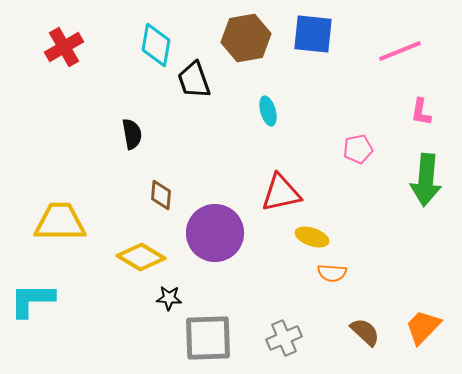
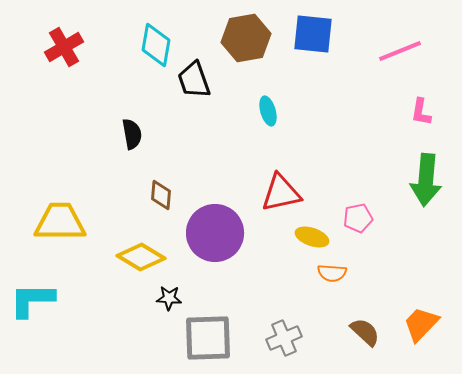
pink pentagon: moved 69 px down
orange trapezoid: moved 2 px left, 3 px up
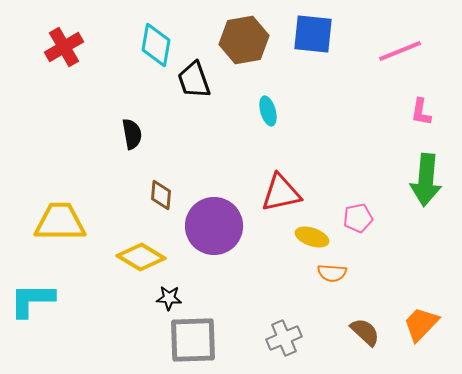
brown hexagon: moved 2 px left, 2 px down
purple circle: moved 1 px left, 7 px up
gray square: moved 15 px left, 2 px down
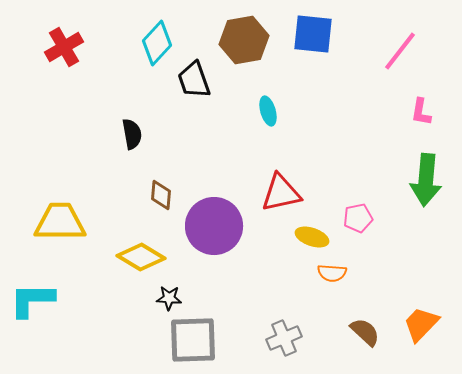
cyan diamond: moved 1 px right, 2 px up; rotated 33 degrees clockwise
pink line: rotated 30 degrees counterclockwise
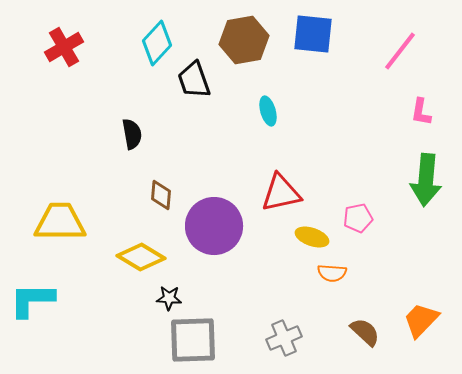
orange trapezoid: moved 4 px up
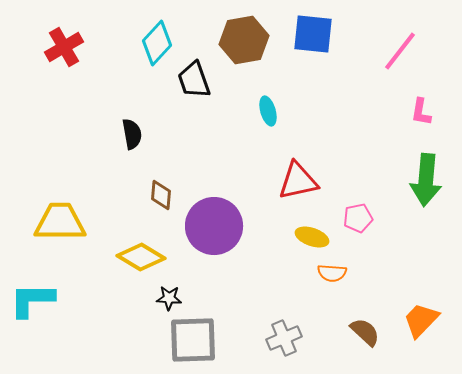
red triangle: moved 17 px right, 12 px up
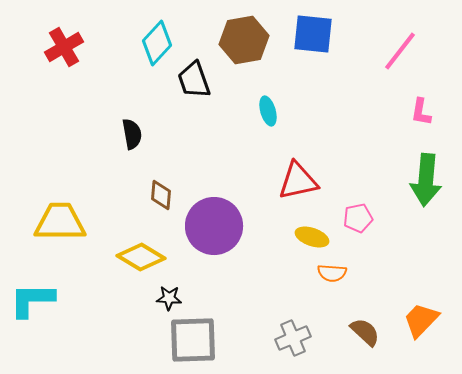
gray cross: moved 9 px right
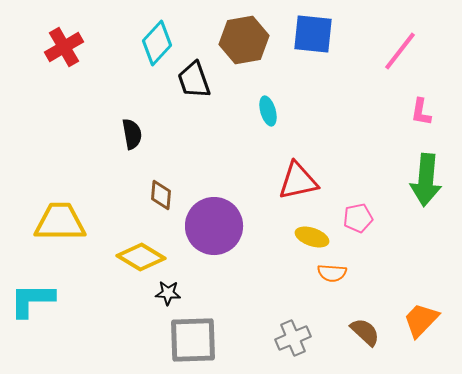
black star: moved 1 px left, 5 px up
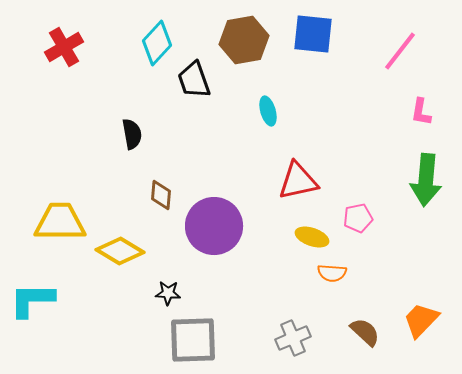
yellow diamond: moved 21 px left, 6 px up
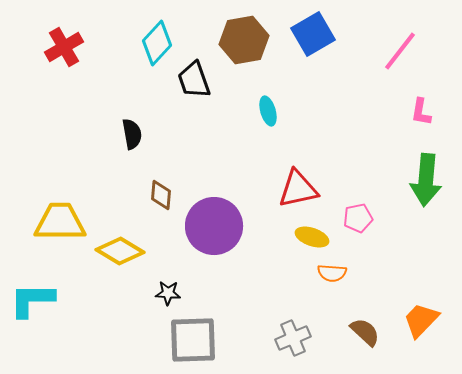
blue square: rotated 36 degrees counterclockwise
red triangle: moved 8 px down
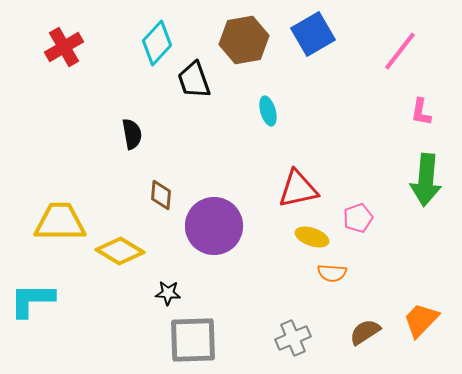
pink pentagon: rotated 8 degrees counterclockwise
brown semicircle: rotated 76 degrees counterclockwise
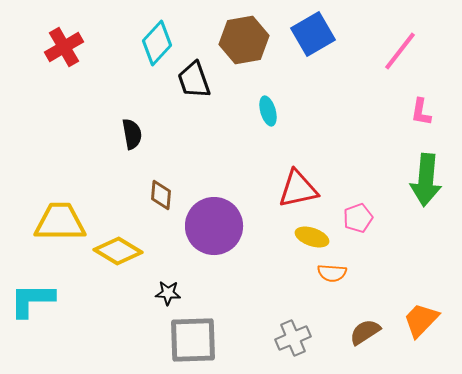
yellow diamond: moved 2 px left
